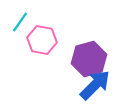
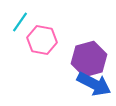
blue arrow: moved 1 px left, 1 px up; rotated 72 degrees clockwise
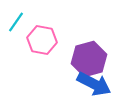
cyan line: moved 4 px left
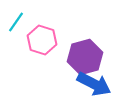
pink hexagon: rotated 8 degrees clockwise
purple hexagon: moved 4 px left, 2 px up
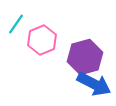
cyan line: moved 2 px down
pink hexagon: rotated 20 degrees clockwise
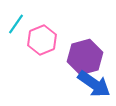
blue arrow: rotated 8 degrees clockwise
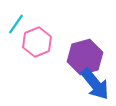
pink hexagon: moved 5 px left, 2 px down
blue arrow: moved 1 px right; rotated 16 degrees clockwise
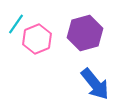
pink hexagon: moved 3 px up
purple hexagon: moved 24 px up
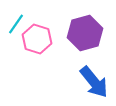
pink hexagon: rotated 20 degrees counterclockwise
blue arrow: moved 1 px left, 2 px up
